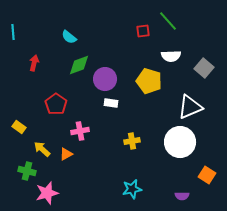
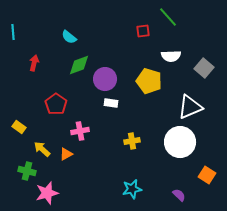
green line: moved 4 px up
purple semicircle: moved 3 px left, 1 px up; rotated 136 degrees counterclockwise
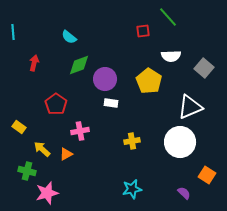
yellow pentagon: rotated 15 degrees clockwise
purple semicircle: moved 5 px right, 2 px up
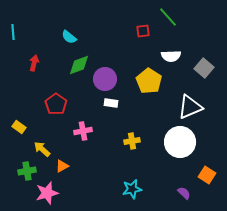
pink cross: moved 3 px right
orange triangle: moved 4 px left, 12 px down
green cross: rotated 24 degrees counterclockwise
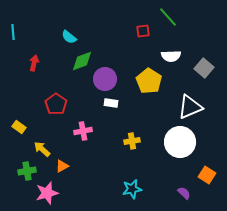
green diamond: moved 3 px right, 4 px up
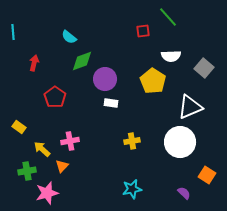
yellow pentagon: moved 4 px right
red pentagon: moved 1 px left, 7 px up
pink cross: moved 13 px left, 10 px down
orange triangle: rotated 16 degrees counterclockwise
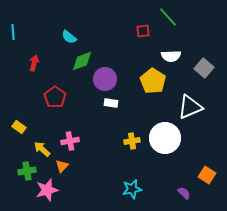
white circle: moved 15 px left, 4 px up
pink star: moved 3 px up
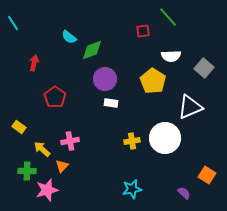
cyan line: moved 9 px up; rotated 28 degrees counterclockwise
green diamond: moved 10 px right, 11 px up
green cross: rotated 12 degrees clockwise
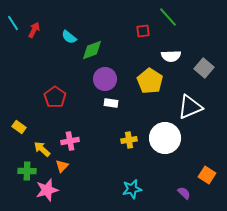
red arrow: moved 33 px up; rotated 14 degrees clockwise
yellow pentagon: moved 3 px left
yellow cross: moved 3 px left, 1 px up
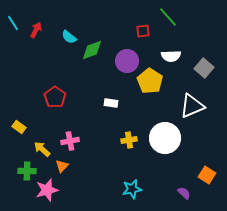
red arrow: moved 2 px right
purple circle: moved 22 px right, 18 px up
white triangle: moved 2 px right, 1 px up
